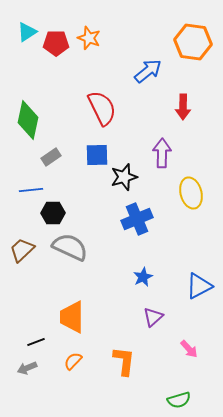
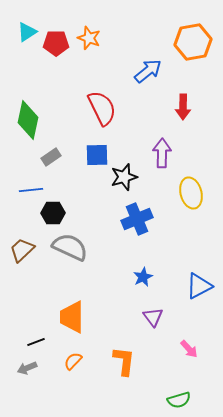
orange hexagon: rotated 18 degrees counterclockwise
purple triangle: rotated 25 degrees counterclockwise
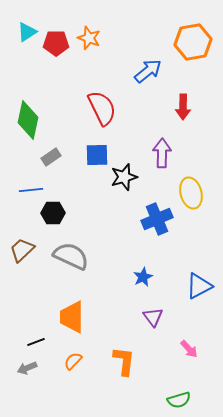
blue cross: moved 20 px right
gray semicircle: moved 1 px right, 9 px down
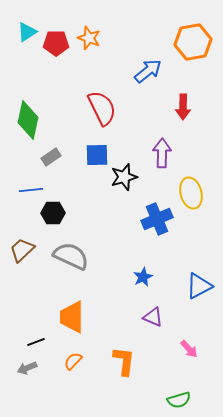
purple triangle: rotated 30 degrees counterclockwise
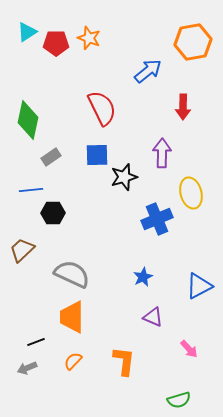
gray semicircle: moved 1 px right, 18 px down
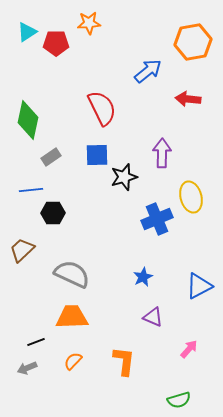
orange star: moved 15 px up; rotated 25 degrees counterclockwise
red arrow: moved 5 px right, 8 px up; rotated 95 degrees clockwise
yellow ellipse: moved 4 px down
orange trapezoid: rotated 88 degrees clockwise
pink arrow: rotated 96 degrees counterclockwise
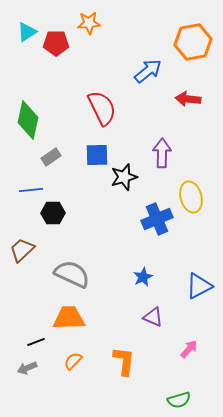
orange trapezoid: moved 3 px left, 1 px down
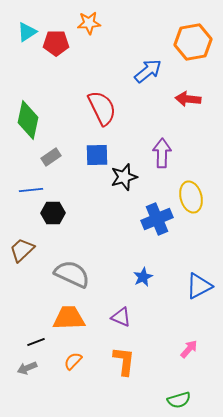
purple triangle: moved 32 px left
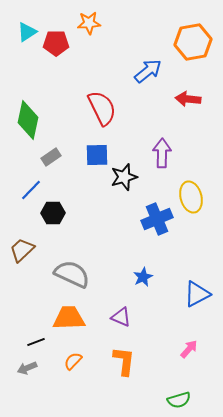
blue line: rotated 40 degrees counterclockwise
blue triangle: moved 2 px left, 8 px down
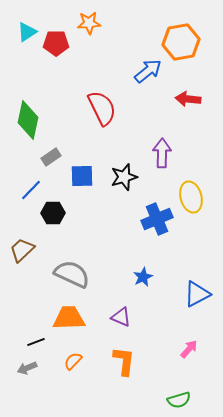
orange hexagon: moved 12 px left
blue square: moved 15 px left, 21 px down
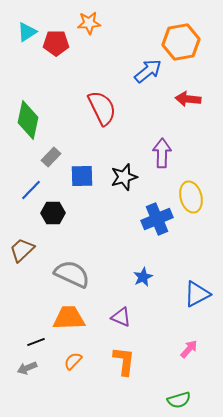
gray rectangle: rotated 12 degrees counterclockwise
